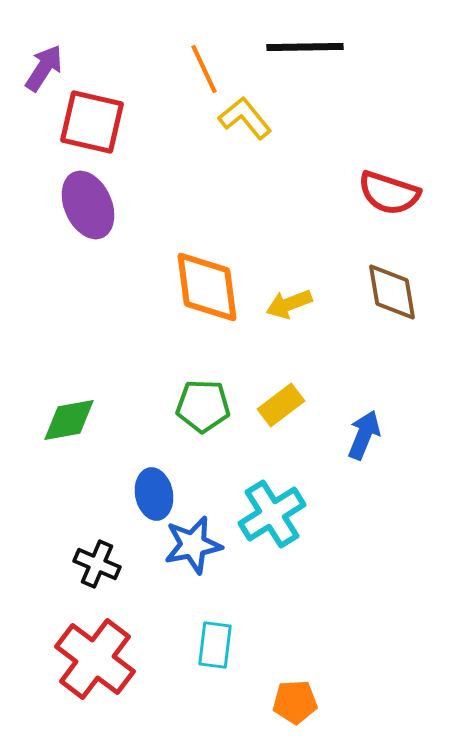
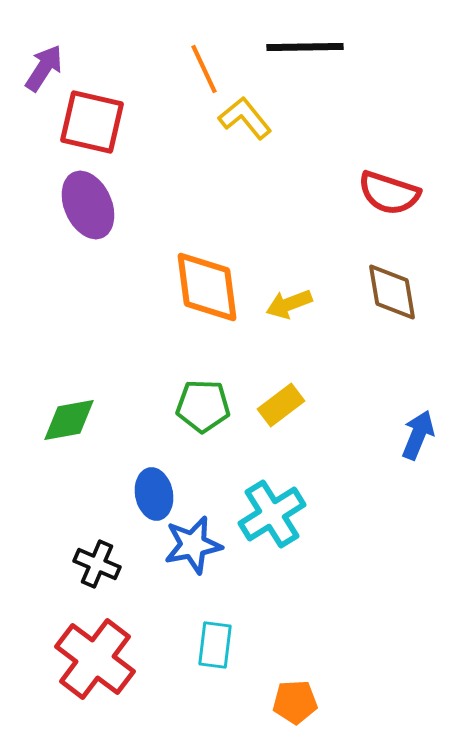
blue arrow: moved 54 px right
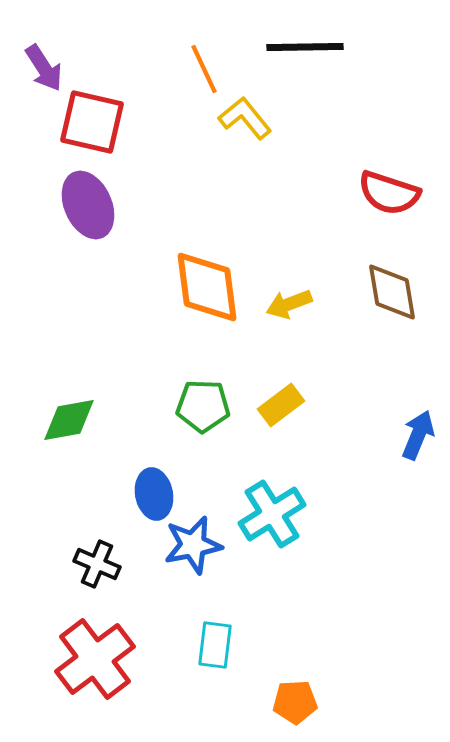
purple arrow: rotated 114 degrees clockwise
red cross: rotated 16 degrees clockwise
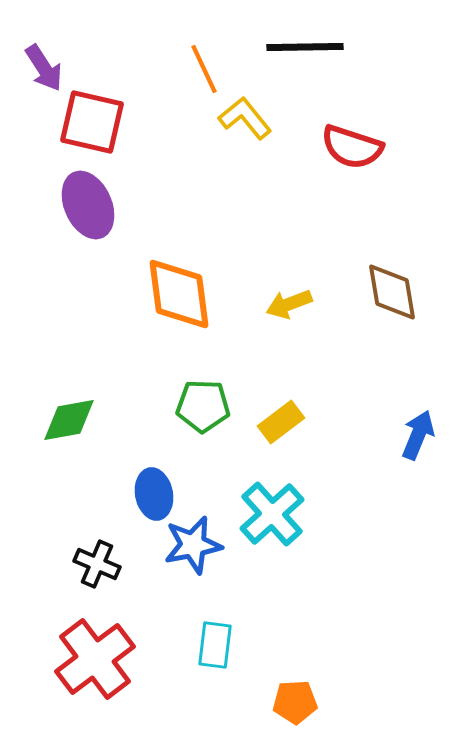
red semicircle: moved 37 px left, 46 px up
orange diamond: moved 28 px left, 7 px down
yellow rectangle: moved 17 px down
cyan cross: rotated 10 degrees counterclockwise
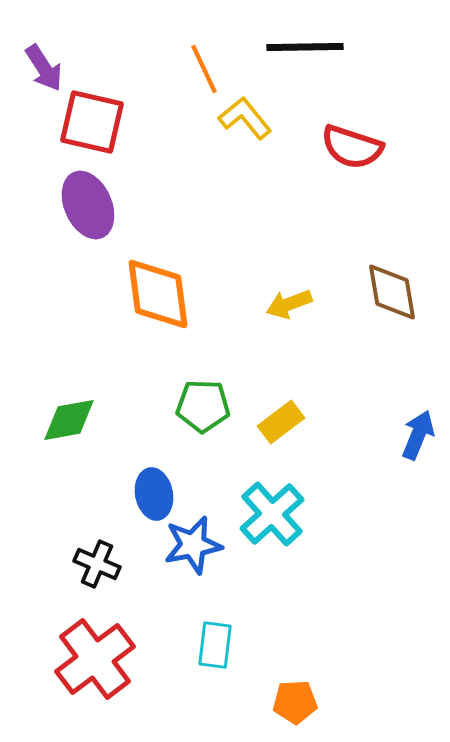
orange diamond: moved 21 px left
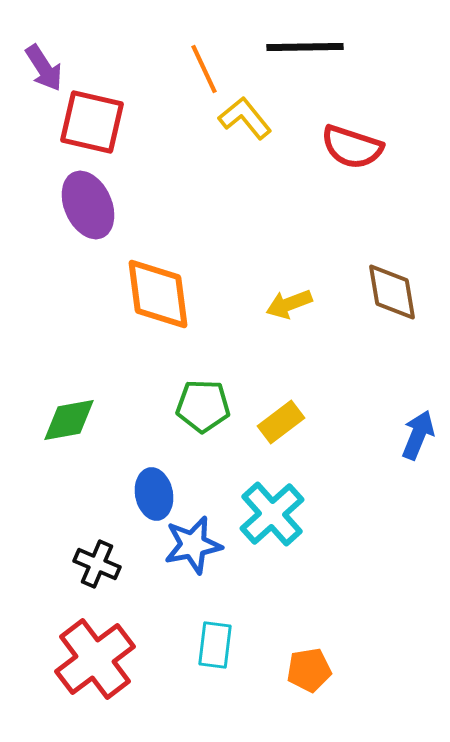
orange pentagon: moved 14 px right, 32 px up; rotated 6 degrees counterclockwise
